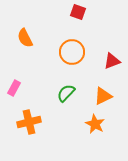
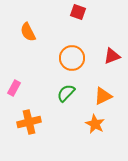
orange semicircle: moved 3 px right, 6 px up
orange circle: moved 6 px down
red triangle: moved 5 px up
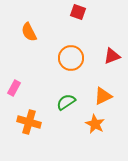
orange semicircle: moved 1 px right
orange circle: moved 1 px left
green semicircle: moved 9 px down; rotated 12 degrees clockwise
orange cross: rotated 30 degrees clockwise
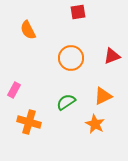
red square: rotated 28 degrees counterclockwise
orange semicircle: moved 1 px left, 2 px up
pink rectangle: moved 2 px down
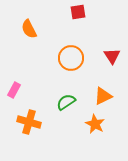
orange semicircle: moved 1 px right, 1 px up
red triangle: rotated 42 degrees counterclockwise
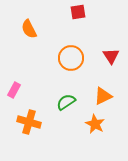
red triangle: moved 1 px left
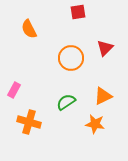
red triangle: moved 6 px left, 8 px up; rotated 18 degrees clockwise
orange star: rotated 18 degrees counterclockwise
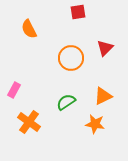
orange cross: rotated 20 degrees clockwise
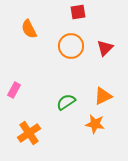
orange circle: moved 12 px up
orange cross: moved 11 px down; rotated 20 degrees clockwise
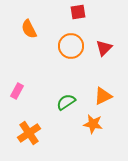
red triangle: moved 1 px left
pink rectangle: moved 3 px right, 1 px down
orange star: moved 2 px left
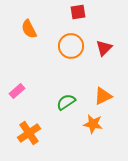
pink rectangle: rotated 21 degrees clockwise
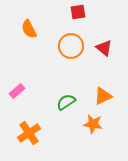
red triangle: rotated 36 degrees counterclockwise
